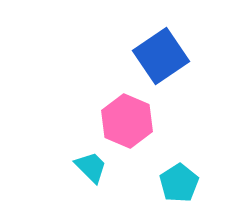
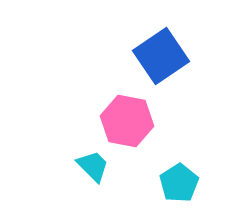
pink hexagon: rotated 12 degrees counterclockwise
cyan trapezoid: moved 2 px right, 1 px up
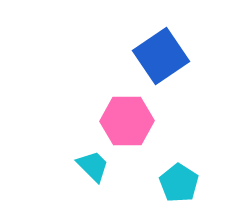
pink hexagon: rotated 12 degrees counterclockwise
cyan pentagon: rotated 6 degrees counterclockwise
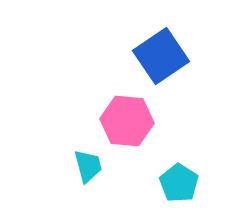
pink hexagon: rotated 6 degrees clockwise
cyan trapezoid: moved 5 px left; rotated 30 degrees clockwise
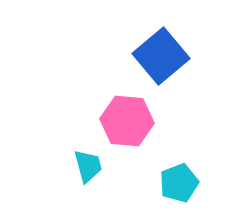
blue square: rotated 6 degrees counterclockwise
cyan pentagon: rotated 18 degrees clockwise
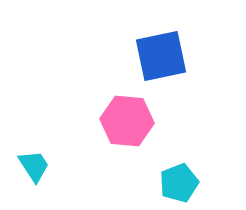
blue square: rotated 28 degrees clockwise
cyan trapezoid: moved 54 px left; rotated 18 degrees counterclockwise
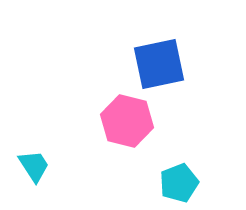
blue square: moved 2 px left, 8 px down
pink hexagon: rotated 9 degrees clockwise
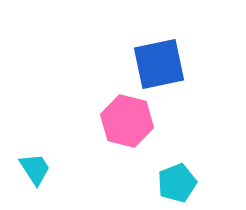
cyan trapezoid: moved 1 px right, 3 px down
cyan pentagon: moved 2 px left
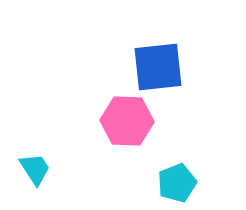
blue square: moved 1 px left, 3 px down; rotated 6 degrees clockwise
pink hexagon: rotated 12 degrees counterclockwise
